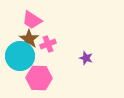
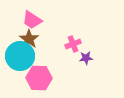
pink cross: moved 25 px right
purple star: rotated 24 degrees counterclockwise
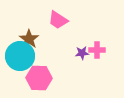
pink trapezoid: moved 26 px right
pink cross: moved 24 px right, 6 px down; rotated 21 degrees clockwise
purple star: moved 4 px left, 5 px up
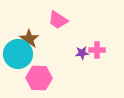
cyan circle: moved 2 px left, 2 px up
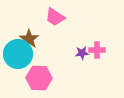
pink trapezoid: moved 3 px left, 3 px up
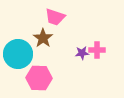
pink trapezoid: rotated 15 degrees counterclockwise
brown star: moved 14 px right, 1 px up
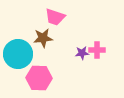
brown star: rotated 30 degrees clockwise
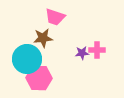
cyan circle: moved 9 px right, 5 px down
